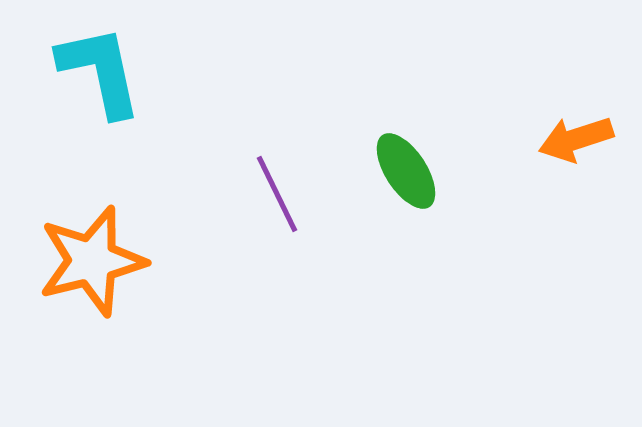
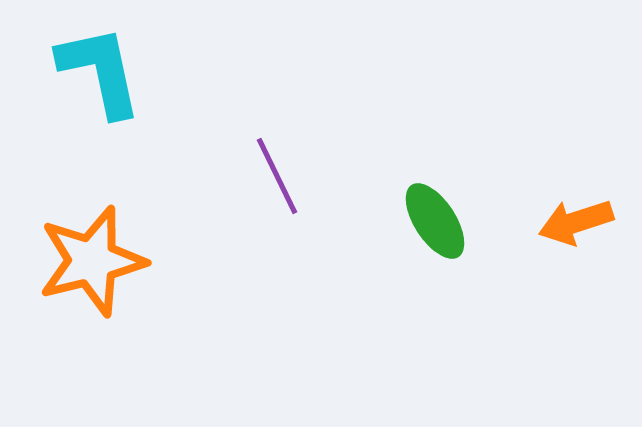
orange arrow: moved 83 px down
green ellipse: moved 29 px right, 50 px down
purple line: moved 18 px up
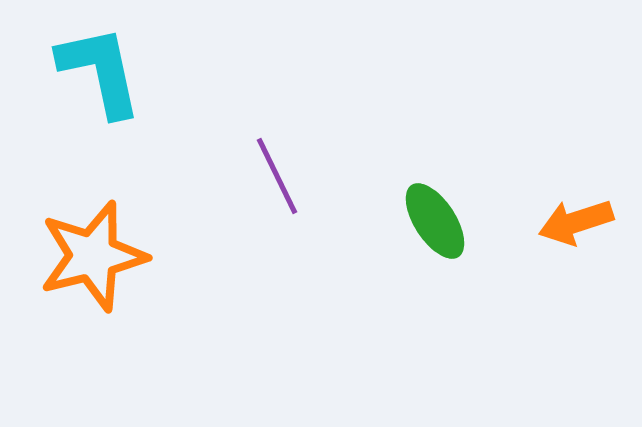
orange star: moved 1 px right, 5 px up
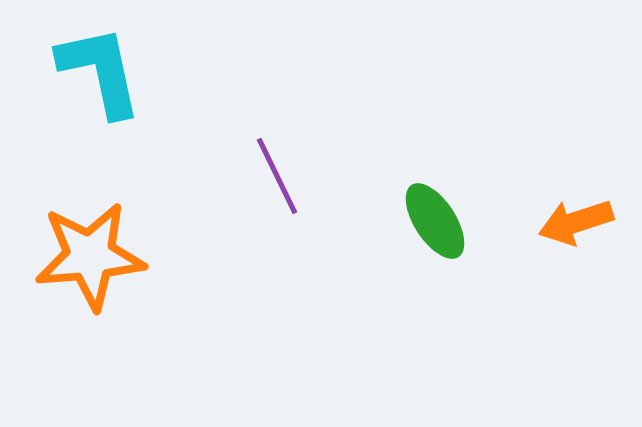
orange star: moved 3 px left; rotated 9 degrees clockwise
